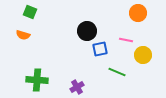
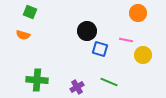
blue square: rotated 28 degrees clockwise
green line: moved 8 px left, 10 px down
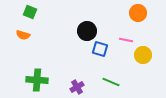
green line: moved 2 px right
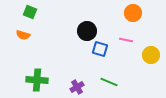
orange circle: moved 5 px left
yellow circle: moved 8 px right
green line: moved 2 px left
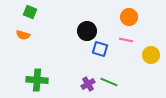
orange circle: moved 4 px left, 4 px down
purple cross: moved 11 px right, 3 px up
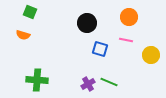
black circle: moved 8 px up
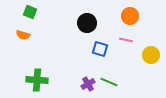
orange circle: moved 1 px right, 1 px up
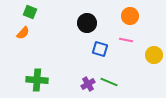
orange semicircle: moved 2 px up; rotated 64 degrees counterclockwise
yellow circle: moved 3 px right
